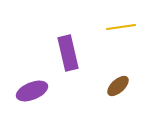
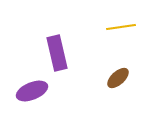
purple rectangle: moved 11 px left
brown ellipse: moved 8 px up
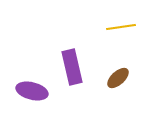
purple rectangle: moved 15 px right, 14 px down
purple ellipse: rotated 36 degrees clockwise
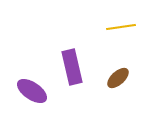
purple ellipse: rotated 20 degrees clockwise
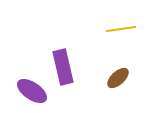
yellow line: moved 2 px down
purple rectangle: moved 9 px left
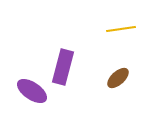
purple rectangle: rotated 28 degrees clockwise
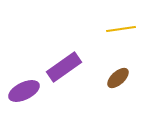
purple rectangle: moved 1 px right; rotated 40 degrees clockwise
purple ellipse: moved 8 px left; rotated 60 degrees counterclockwise
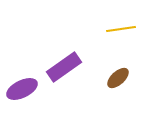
purple ellipse: moved 2 px left, 2 px up
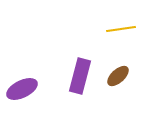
purple rectangle: moved 16 px right, 9 px down; rotated 40 degrees counterclockwise
brown ellipse: moved 2 px up
